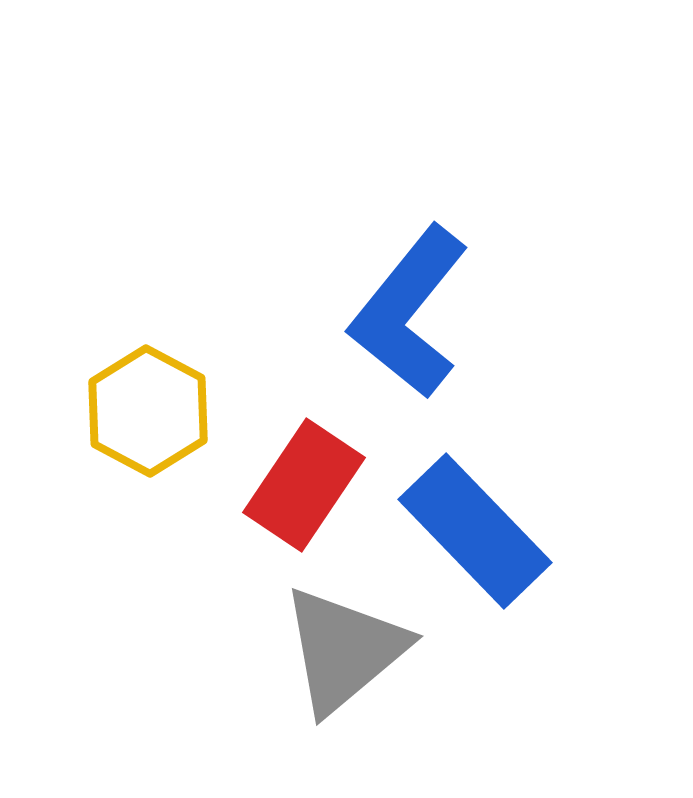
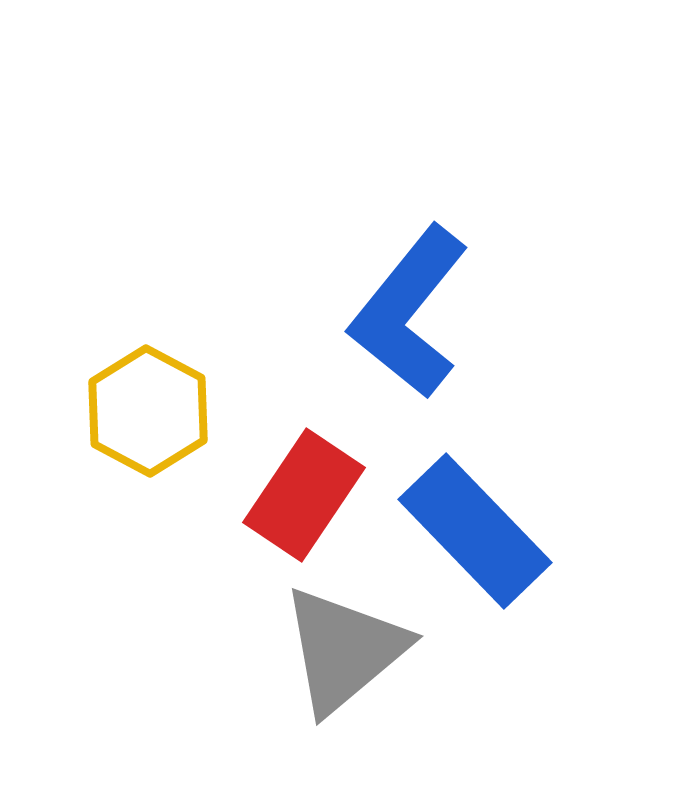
red rectangle: moved 10 px down
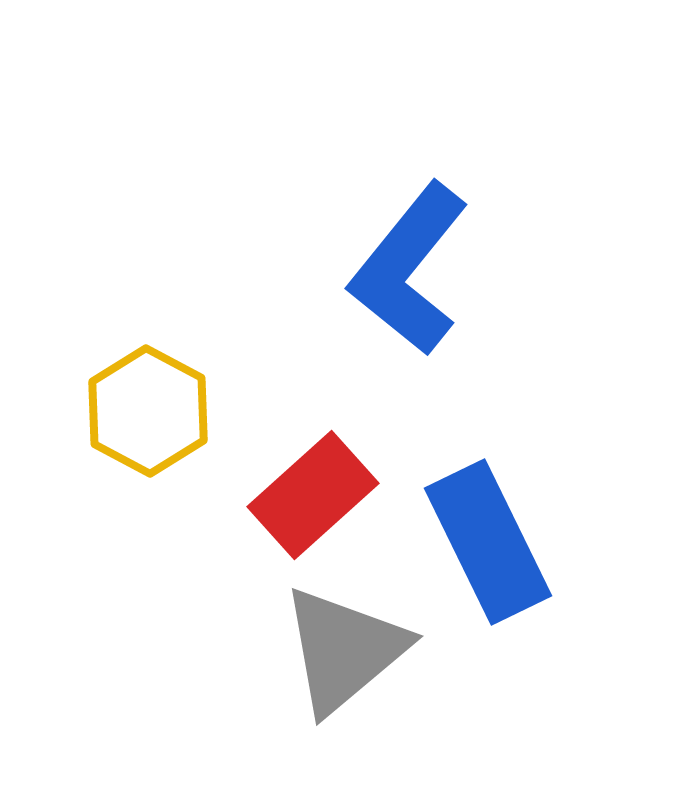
blue L-shape: moved 43 px up
red rectangle: moved 9 px right; rotated 14 degrees clockwise
blue rectangle: moved 13 px right, 11 px down; rotated 18 degrees clockwise
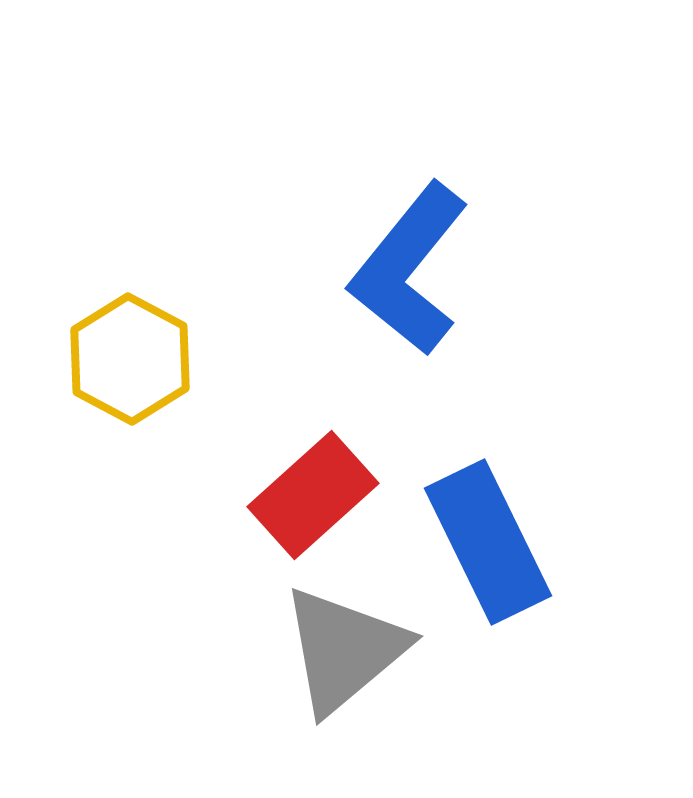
yellow hexagon: moved 18 px left, 52 px up
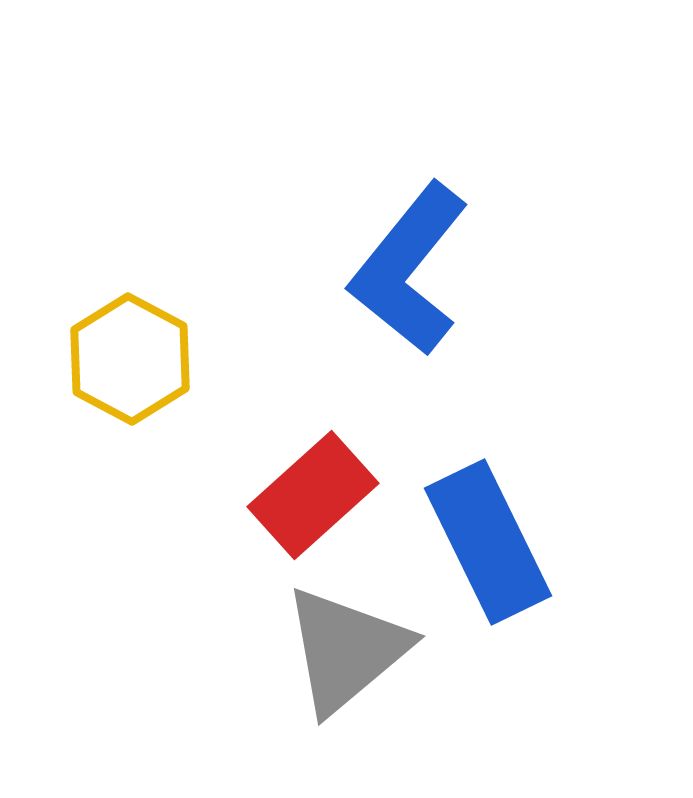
gray triangle: moved 2 px right
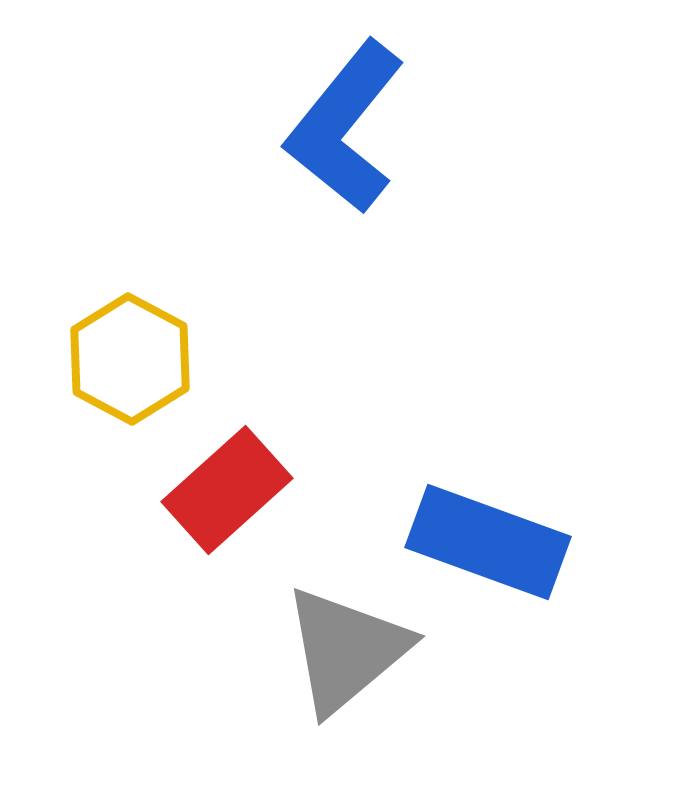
blue L-shape: moved 64 px left, 142 px up
red rectangle: moved 86 px left, 5 px up
blue rectangle: rotated 44 degrees counterclockwise
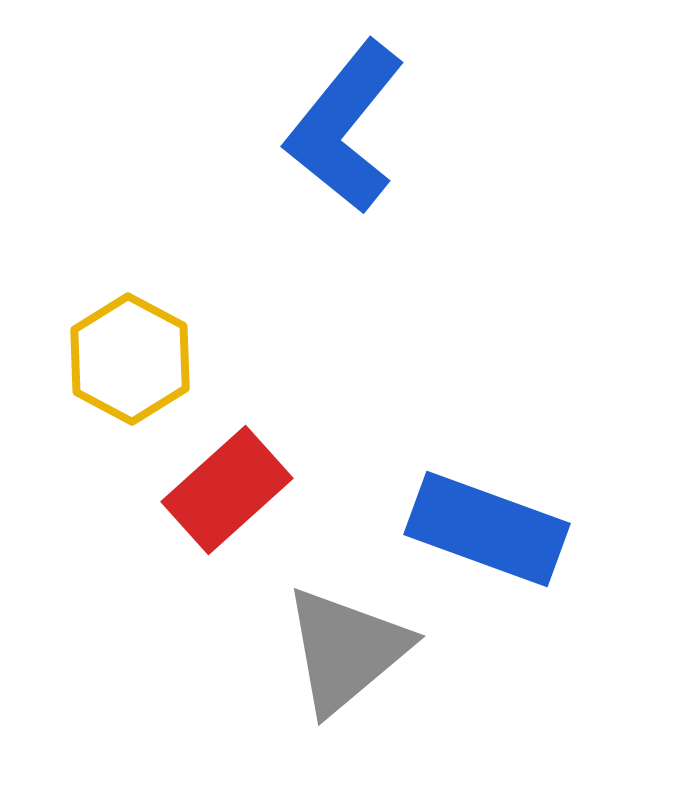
blue rectangle: moved 1 px left, 13 px up
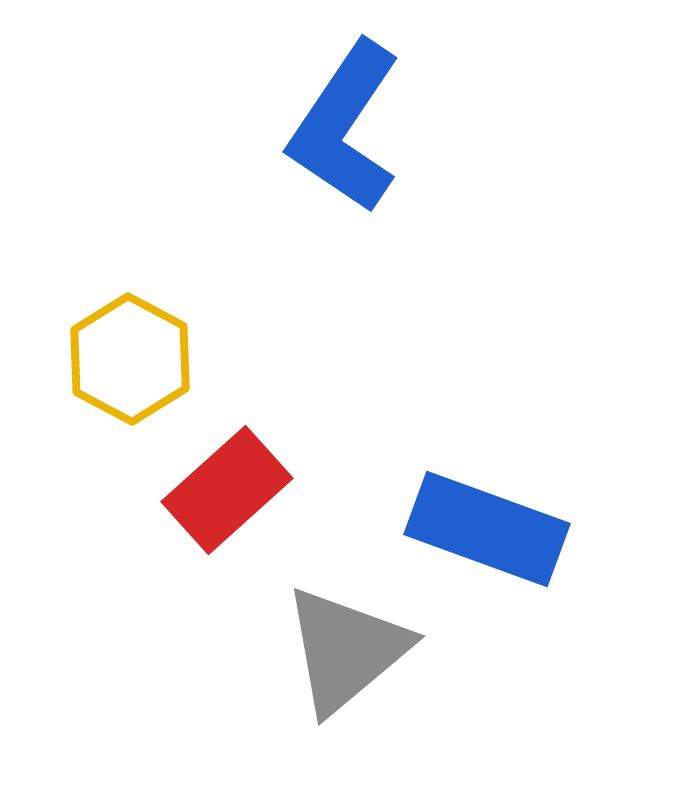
blue L-shape: rotated 5 degrees counterclockwise
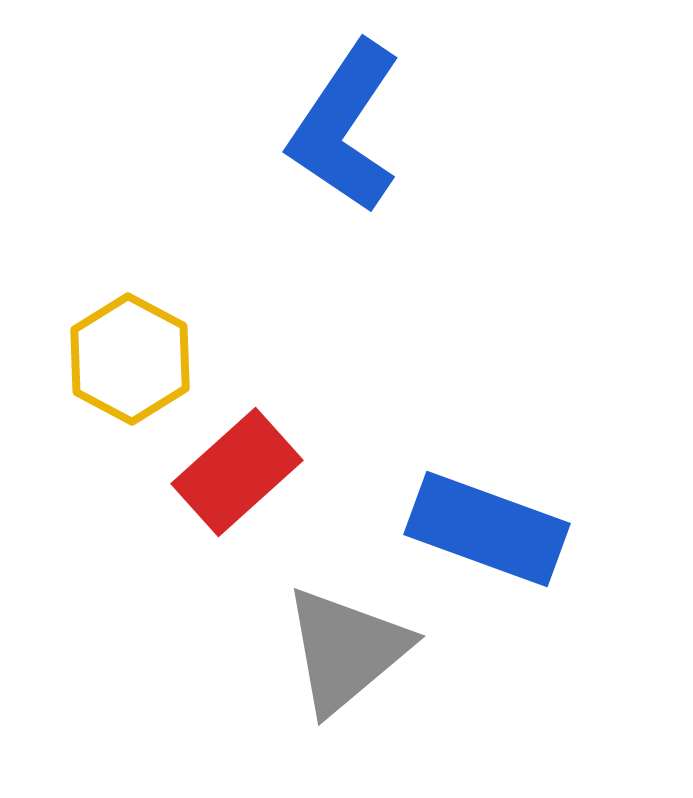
red rectangle: moved 10 px right, 18 px up
